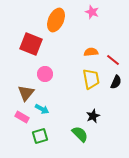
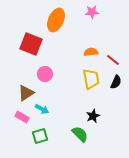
pink star: rotated 24 degrees counterclockwise
brown triangle: rotated 18 degrees clockwise
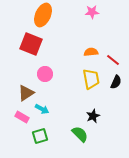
orange ellipse: moved 13 px left, 5 px up
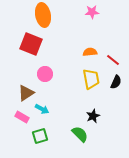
orange ellipse: rotated 35 degrees counterclockwise
orange semicircle: moved 1 px left
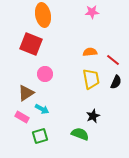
green semicircle: rotated 24 degrees counterclockwise
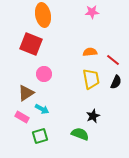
pink circle: moved 1 px left
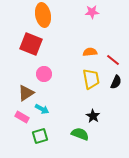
black star: rotated 16 degrees counterclockwise
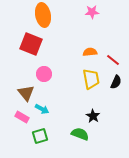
brown triangle: rotated 36 degrees counterclockwise
